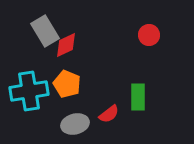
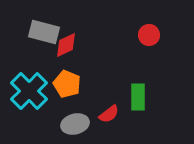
gray rectangle: moved 1 px left, 1 px down; rotated 44 degrees counterclockwise
cyan cross: rotated 36 degrees counterclockwise
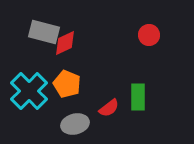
red diamond: moved 1 px left, 2 px up
red semicircle: moved 6 px up
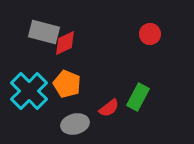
red circle: moved 1 px right, 1 px up
green rectangle: rotated 28 degrees clockwise
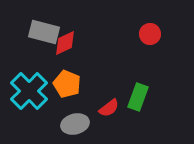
green rectangle: rotated 8 degrees counterclockwise
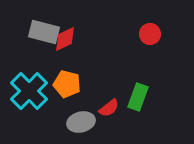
red diamond: moved 4 px up
orange pentagon: rotated 8 degrees counterclockwise
gray ellipse: moved 6 px right, 2 px up
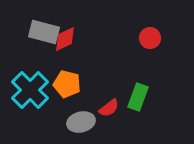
red circle: moved 4 px down
cyan cross: moved 1 px right, 1 px up
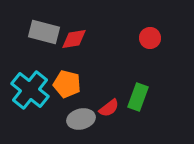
red diamond: moved 9 px right; rotated 16 degrees clockwise
cyan cross: rotated 6 degrees counterclockwise
gray ellipse: moved 3 px up
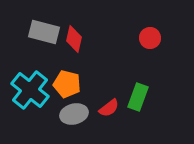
red diamond: rotated 68 degrees counterclockwise
gray ellipse: moved 7 px left, 5 px up
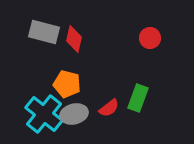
cyan cross: moved 14 px right, 24 px down
green rectangle: moved 1 px down
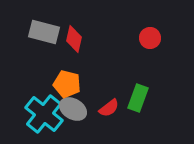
gray ellipse: moved 1 px left, 5 px up; rotated 44 degrees clockwise
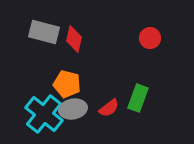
gray ellipse: rotated 40 degrees counterclockwise
